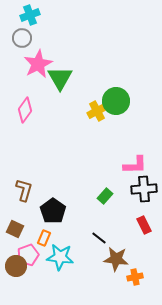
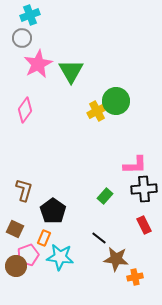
green triangle: moved 11 px right, 7 px up
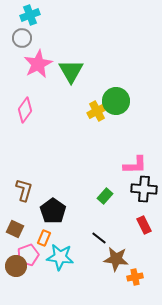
black cross: rotated 10 degrees clockwise
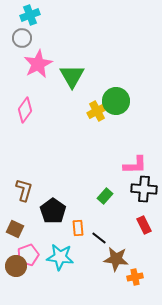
green triangle: moved 1 px right, 5 px down
orange rectangle: moved 34 px right, 10 px up; rotated 28 degrees counterclockwise
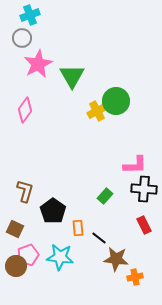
brown L-shape: moved 1 px right, 1 px down
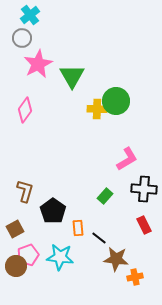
cyan cross: rotated 18 degrees counterclockwise
yellow cross: moved 2 px up; rotated 30 degrees clockwise
pink L-shape: moved 8 px left, 6 px up; rotated 30 degrees counterclockwise
brown square: rotated 36 degrees clockwise
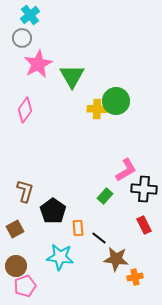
pink L-shape: moved 1 px left, 11 px down
pink pentagon: moved 3 px left, 31 px down
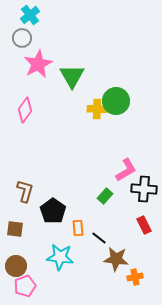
brown square: rotated 36 degrees clockwise
